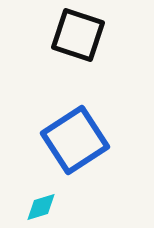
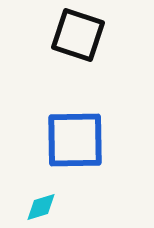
blue square: rotated 32 degrees clockwise
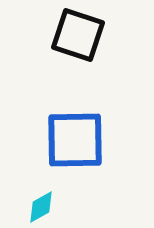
cyan diamond: rotated 12 degrees counterclockwise
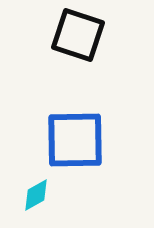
cyan diamond: moved 5 px left, 12 px up
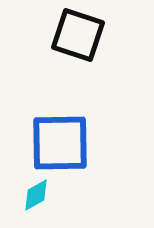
blue square: moved 15 px left, 3 px down
